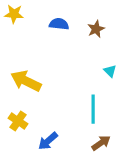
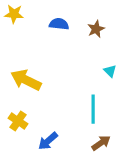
yellow arrow: moved 1 px up
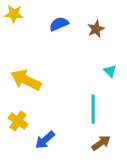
blue semicircle: rotated 30 degrees counterclockwise
blue arrow: moved 3 px left, 1 px up
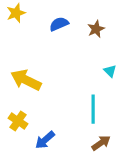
yellow star: moved 2 px right, 1 px up; rotated 24 degrees counterclockwise
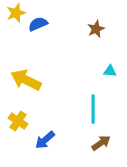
blue semicircle: moved 21 px left
cyan triangle: rotated 40 degrees counterclockwise
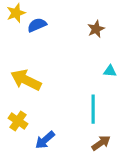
blue semicircle: moved 1 px left, 1 px down
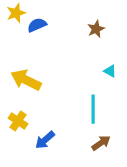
cyan triangle: rotated 24 degrees clockwise
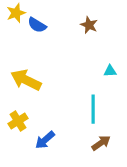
blue semicircle: rotated 126 degrees counterclockwise
brown star: moved 7 px left, 4 px up; rotated 24 degrees counterclockwise
cyan triangle: rotated 32 degrees counterclockwise
yellow cross: rotated 24 degrees clockwise
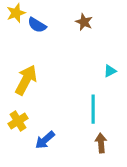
brown star: moved 5 px left, 3 px up
cyan triangle: rotated 24 degrees counterclockwise
yellow arrow: rotated 92 degrees clockwise
brown arrow: rotated 60 degrees counterclockwise
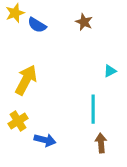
yellow star: moved 1 px left
blue arrow: rotated 125 degrees counterclockwise
